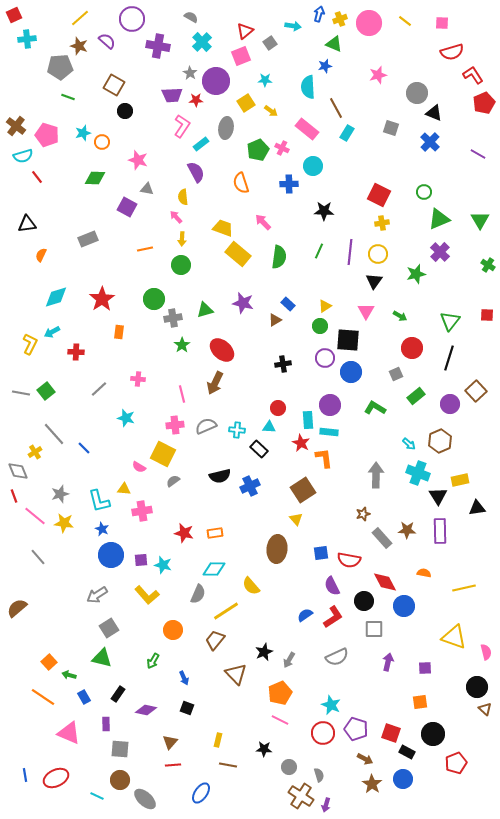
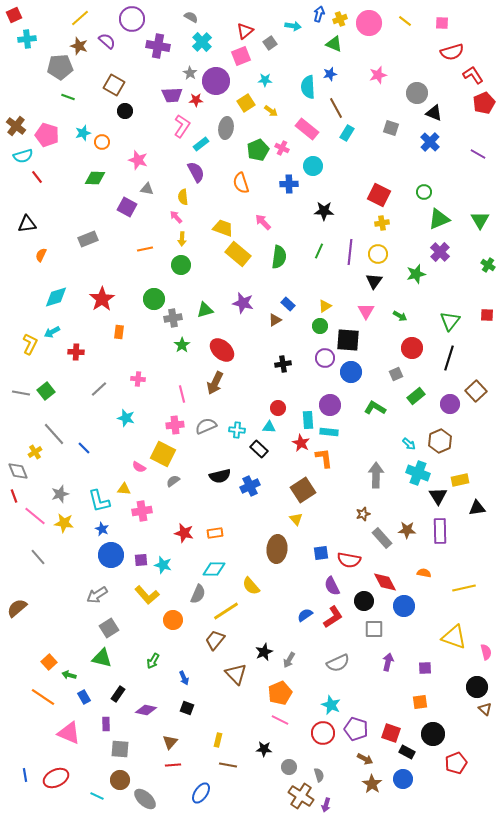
blue star at (325, 66): moved 5 px right, 8 px down
orange circle at (173, 630): moved 10 px up
gray semicircle at (337, 657): moved 1 px right, 6 px down
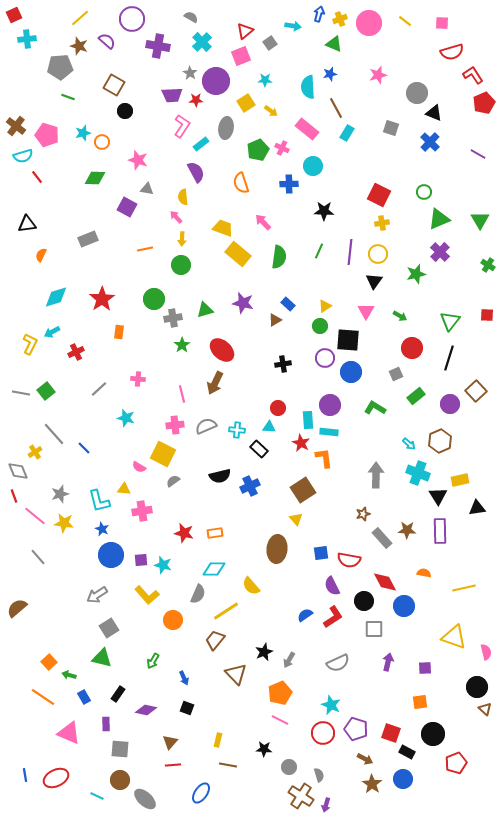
red cross at (76, 352): rotated 28 degrees counterclockwise
